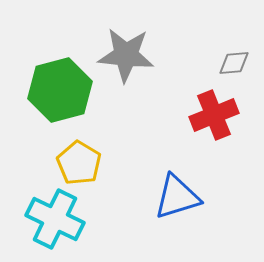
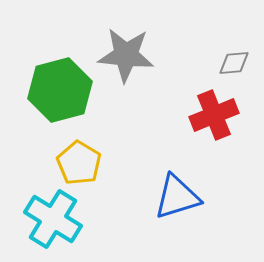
cyan cross: moved 2 px left; rotated 6 degrees clockwise
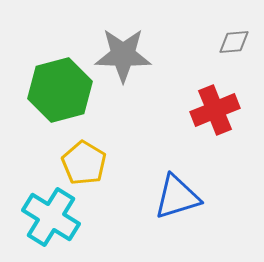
gray star: moved 3 px left; rotated 4 degrees counterclockwise
gray diamond: moved 21 px up
red cross: moved 1 px right, 5 px up
yellow pentagon: moved 5 px right
cyan cross: moved 2 px left, 2 px up
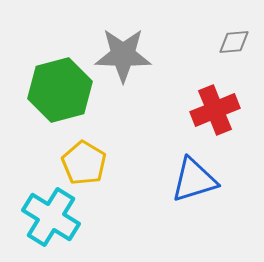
blue triangle: moved 17 px right, 17 px up
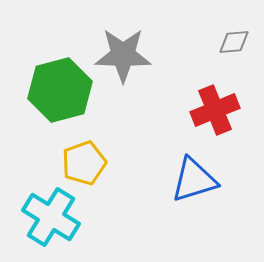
yellow pentagon: rotated 21 degrees clockwise
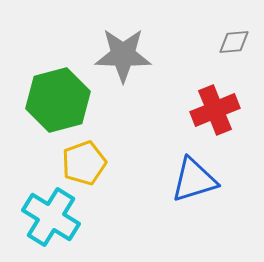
green hexagon: moved 2 px left, 10 px down
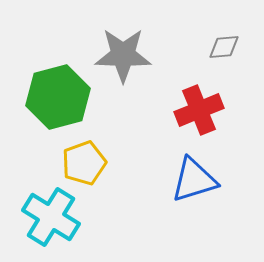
gray diamond: moved 10 px left, 5 px down
green hexagon: moved 3 px up
red cross: moved 16 px left
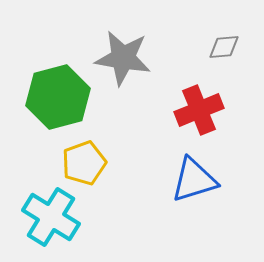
gray star: moved 3 px down; rotated 8 degrees clockwise
